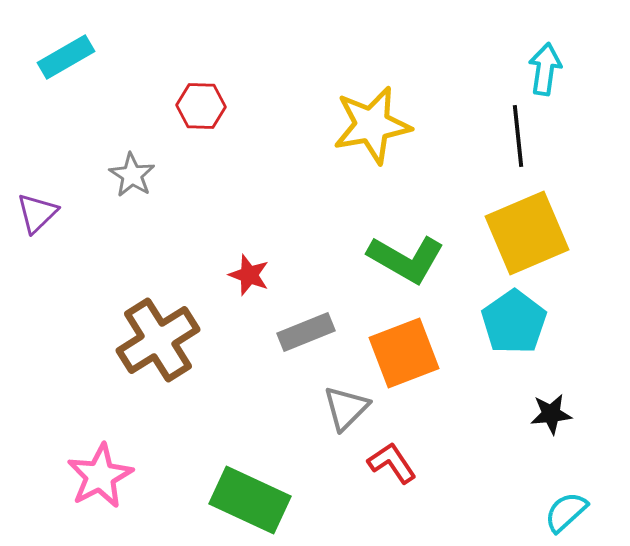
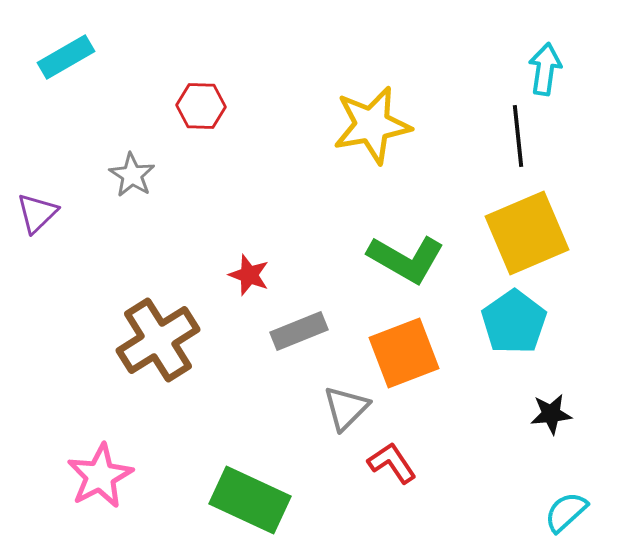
gray rectangle: moved 7 px left, 1 px up
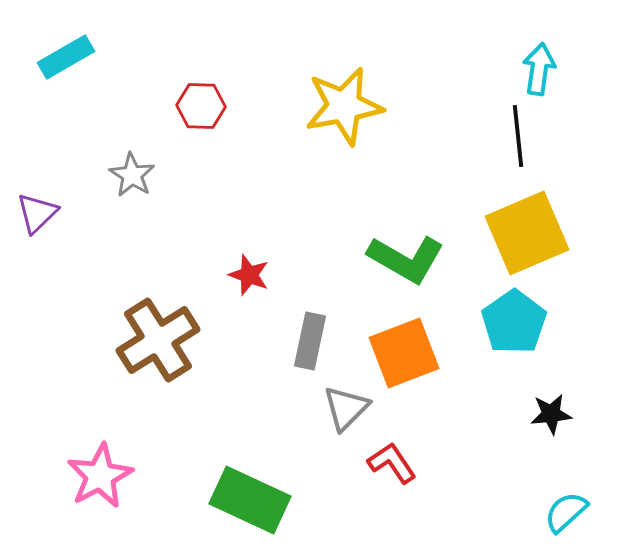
cyan arrow: moved 6 px left
yellow star: moved 28 px left, 19 px up
gray rectangle: moved 11 px right, 10 px down; rotated 56 degrees counterclockwise
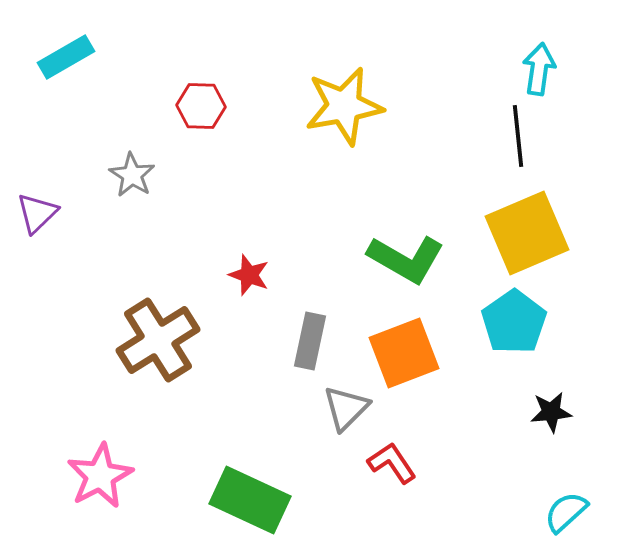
black star: moved 2 px up
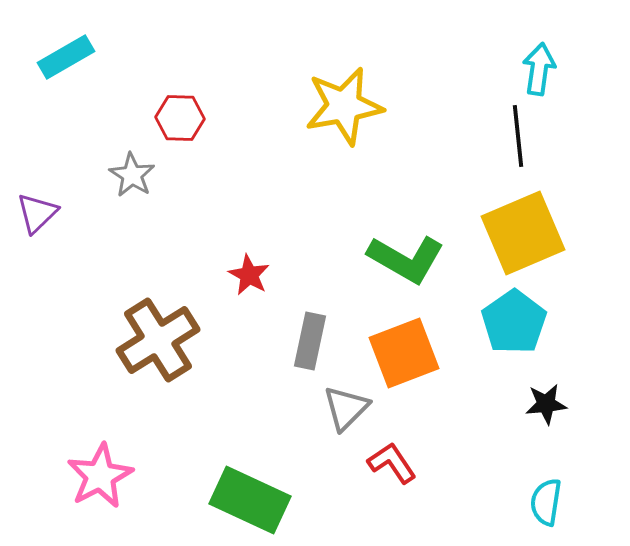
red hexagon: moved 21 px left, 12 px down
yellow square: moved 4 px left
red star: rotated 9 degrees clockwise
black star: moved 5 px left, 8 px up
cyan semicircle: moved 20 px left, 10 px up; rotated 39 degrees counterclockwise
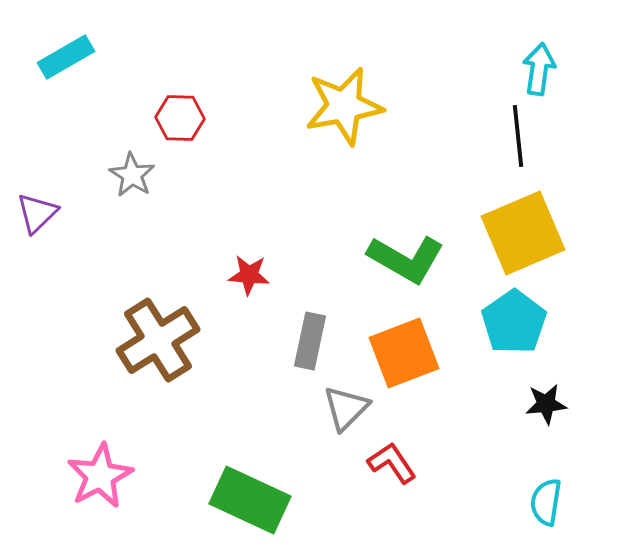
red star: rotated 24 degrees counterclockwise
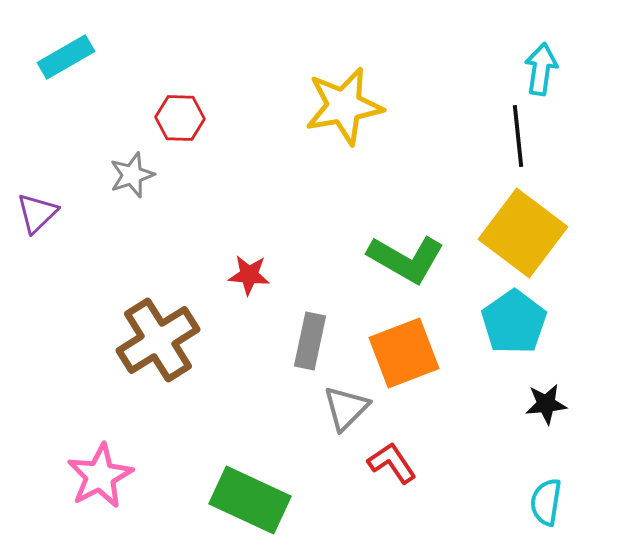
cyan arrow: moved 2 px right
gray star: rotated 21 degrees clockwise
yellow square: rotated 30 degrees counterclockwise
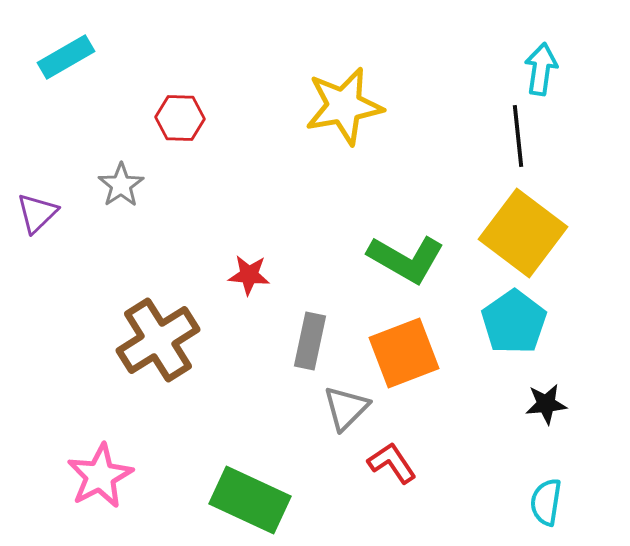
gray star: moved 11 px left, 10 px down; rotated 15 degrees counterclockwise
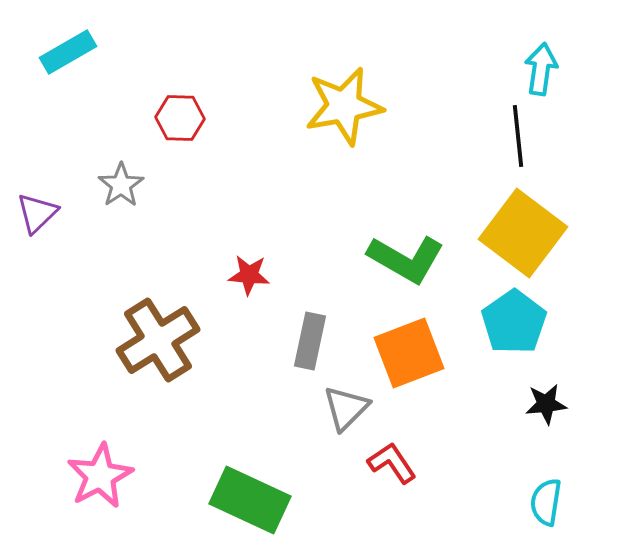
cyan rectangle: moved 2 px right, 5 px up
orange square: moved 5 px right
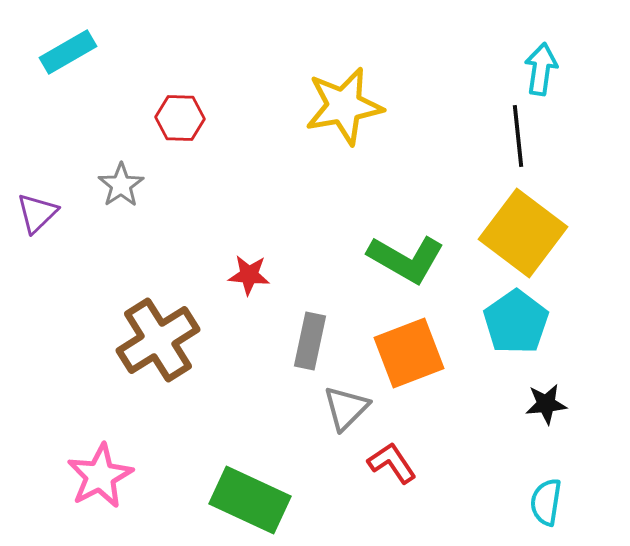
cyan pentagon: moved 2 px right
